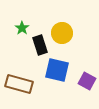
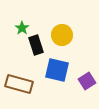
yellow circle: moved 2 px down
black rectangle: moved 4 px left
purple square: rotated 30 degrees clockwise
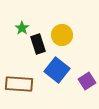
black rectangle: moved 2 px right, 1 px up
blue square: rotated 25 degrees clockwise
brown rectangle: rotated 12 degrees counterclockwise
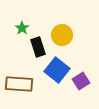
black rectangle: moved 3 px down
purple square: moved 6 px left
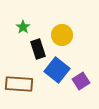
green star: moved 1 px right, 1 px up
black rectangle: moved 2 px down
